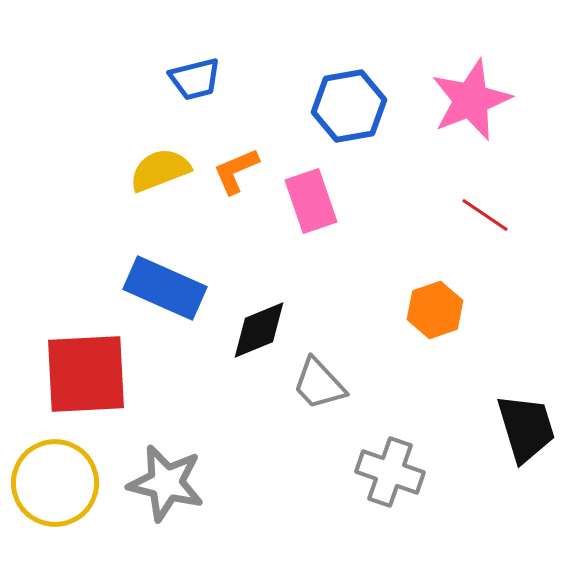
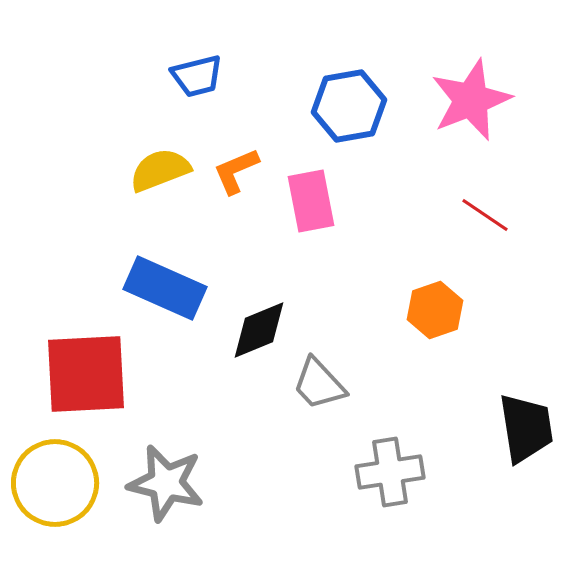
blue trapezoid: moved 2 px right, 3 px up
pink rectangle: rotated 8 degrees clockwise
black trapezoid: rotated 8 degrees clockwise
gray cross: rotated 28 degrees counterclockwise
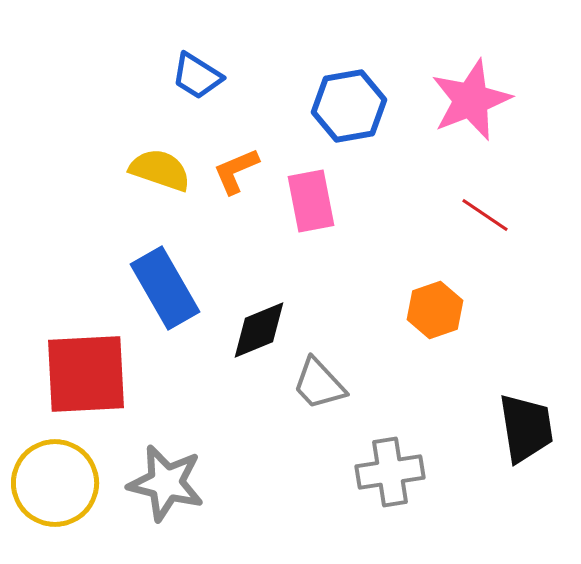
blue trapezoid: rotated 46 degrees clockwise
yellow semicircle: rotated 40 degrees clockwise
blue rectangle: rotated 36 degrees clockwise
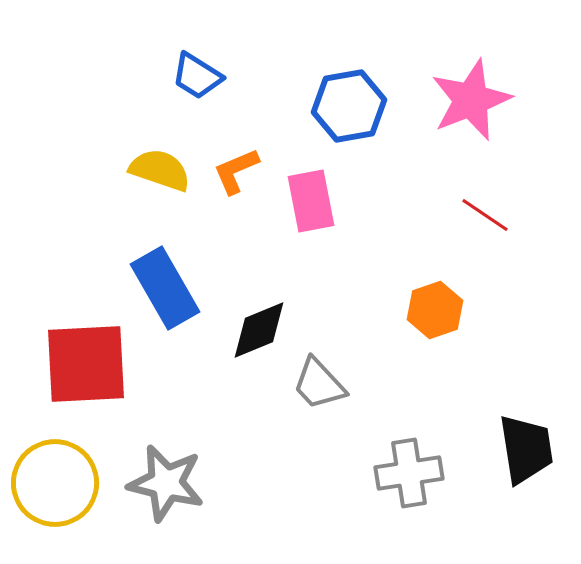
red square: moved 10 px up
black trapezoid: moved 21 px down
gray cross: moved 19 px right, 1 px down
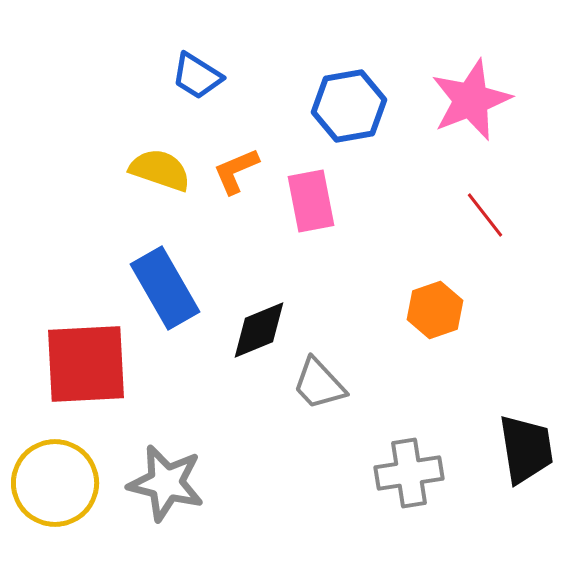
red line: rotated 18 degrees clockwise
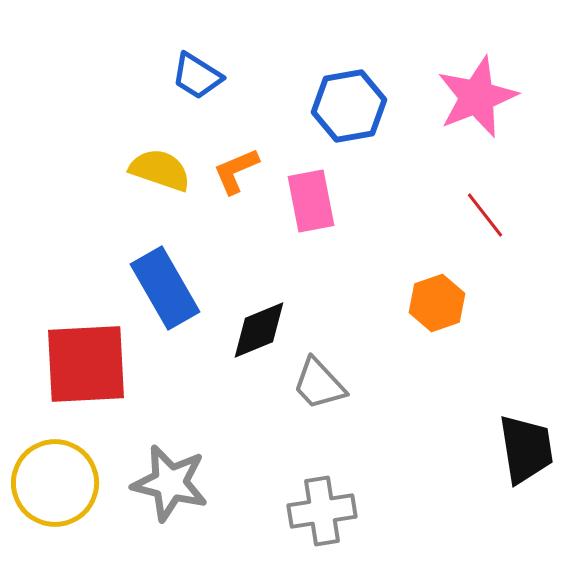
pink star: moved 6 px right, 3 px up
orange hexagon: moved 2 px right, 7 px up
gray cross: moved 87 px left, 38 px down
gray star: moved 4 px right
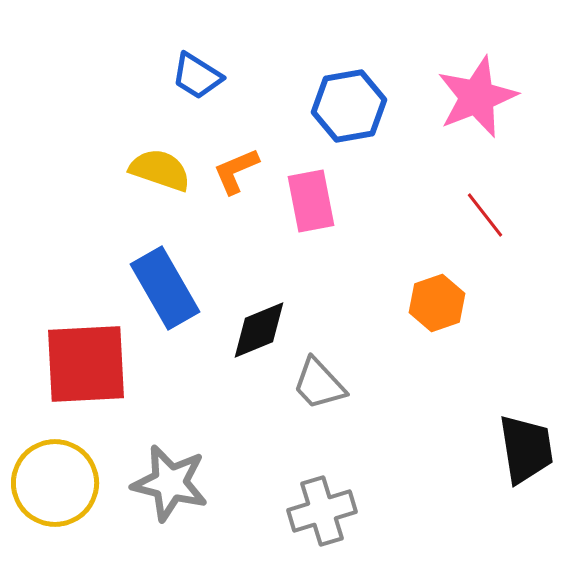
gray cross: rotated 8 degrees counterclockwise
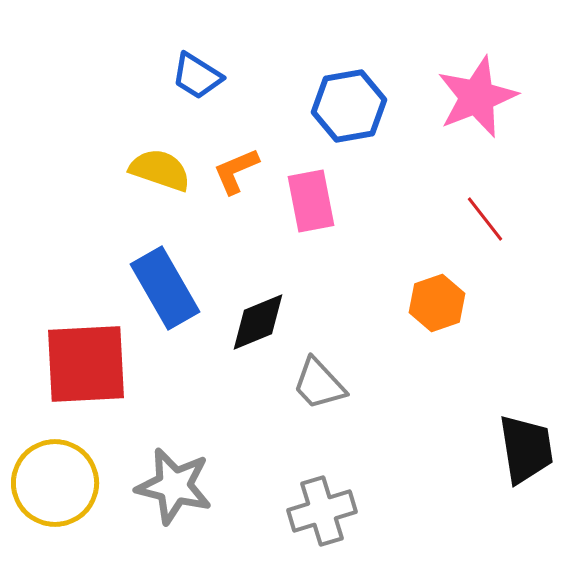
red line: moved 4 px down
black diamond: moved 1 px left, 8 px up
gray star: moved 4 px right, 3 px down
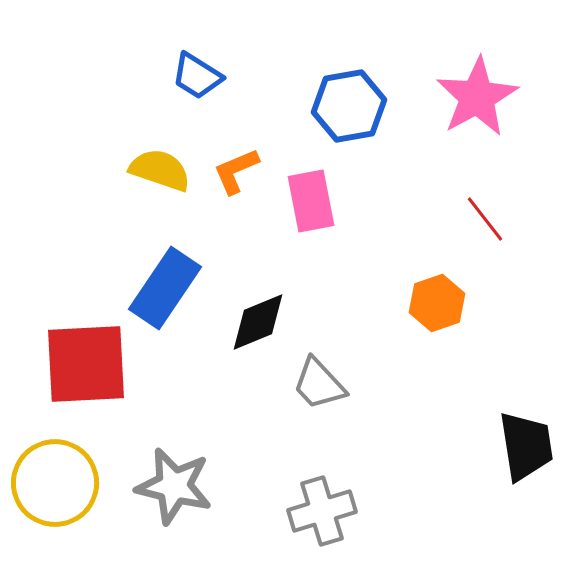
pink star: rotated 8 degrees counterclockwise
blue rectangle: rotated 64 degrees clockwise
black trapezoid: moved 3 px up
